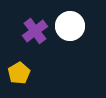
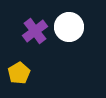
white circle: moved 1 px left, 1 px down
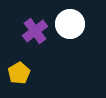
white circle: moved 1 px right, 3 px up
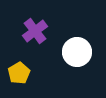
white circle: moved 7 px right, 28 px down
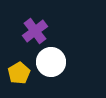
white circle: moved 26 px left, 10 px down
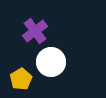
yellow pentagon: moved 2 px right, 6 px down
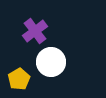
yellow pentagon: moved 2 px left
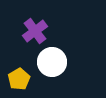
white circle: moved 1 px right
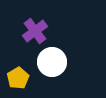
yellow pentagon: moved 1 px left, 1 px up
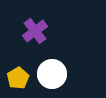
white circle: moved 12 px down
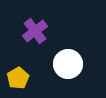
white circle: moved 16 px right, 10 px up
